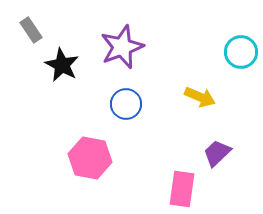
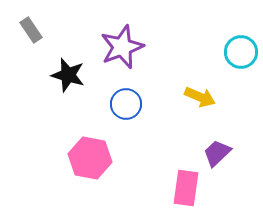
black star: moved 6 px right, 10 px down; rotated 12 degrees counterclockwise
pink rectangle: moved 4 px right, 1 px up
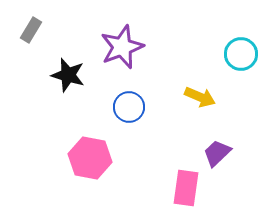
gray rectangle: rotated 65 degrees clockwise
cyan circle: moved 2 px down
blue circle: moved 3 px right, 3 px down
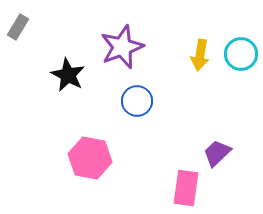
gray rectangle: moved 13 px left, 3 px up
black star: rotated 12 degrees clockwise
yellow arrow: moved 42 px up; rotated 76 degrees clockwise
blue circle: moved 8 px right, 6 px up
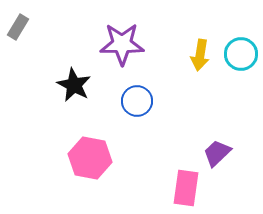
purple star: moved 3 px up; rotated 21 degrees clockwise
black star: moved 6 px right, 10 px down
